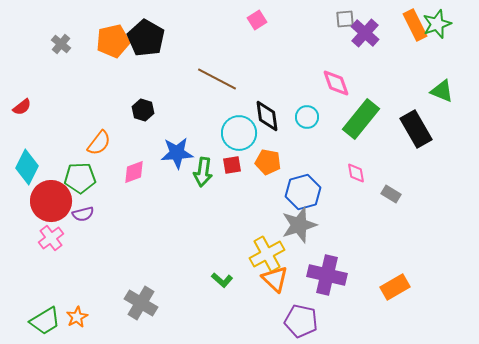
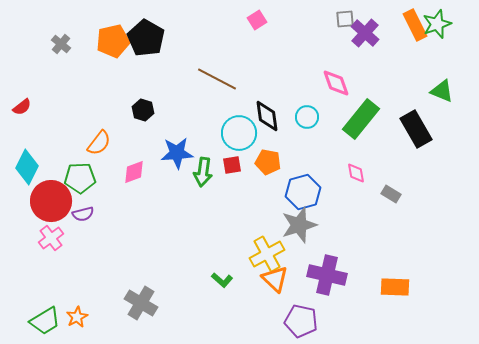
orange rectangle at (395, 287): rotated 32 degrees clockwise
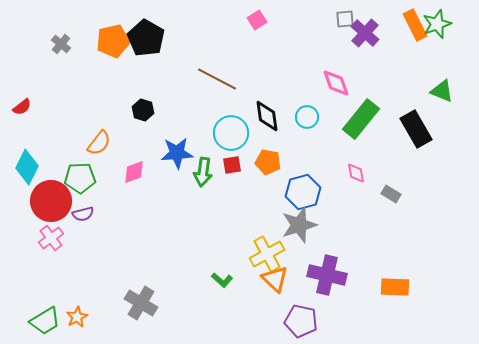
cyan circle at (239, 133): moved 8 px left
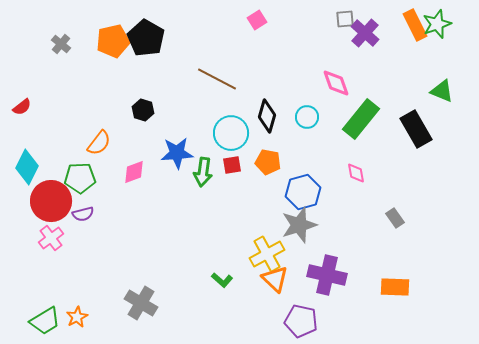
black diamond at (267, 116): rotated 24 degrees clockwise
gray rectangle at (391, 194): moved 4 px right, 24 px down; rotated 24 degrees clockwise
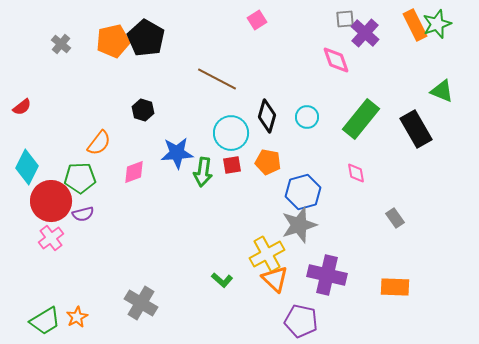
pink diamond at (336, 83): moved 23 px up
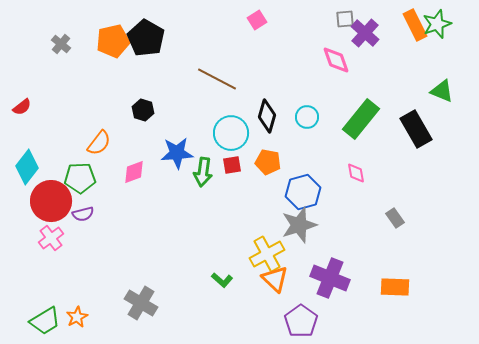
cyan diamond at (27, 167): rotated 12 degrees clockwise
purple cross at (327, 275): moved 3 px right, 3 px down; rotated 9 degrees clockwise
purple pentagon at (301, 321): rotated 24 degrees clockwise
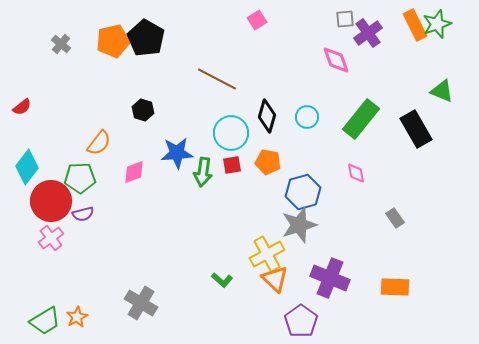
purple cross at (365, 33): moved 3 px right; rotated 12 degrees clockwise
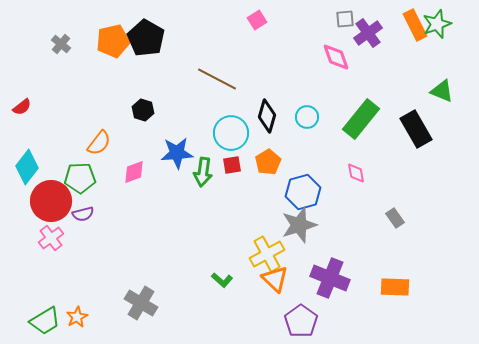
pink diamond at (336, 60): moved 3 px up
orange pentagon at (268, 162): rotated 30 degrees clockwise
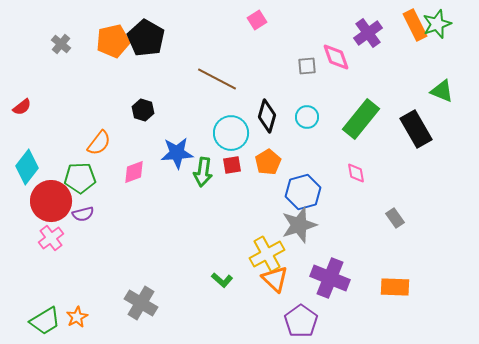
gray square at (345, 19): moved 38 px left, 47 px down
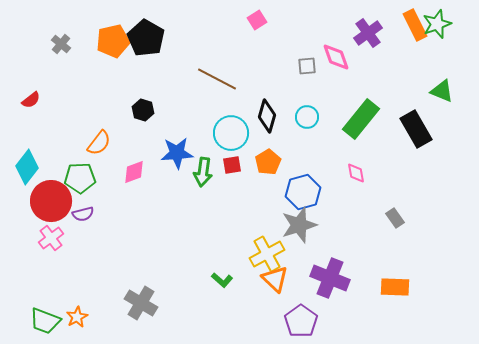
red semicircle at (22, 107): moved 9 px right, 7 px up
green trapezoid at (45, 321): rotated 52 degrees clockwise
